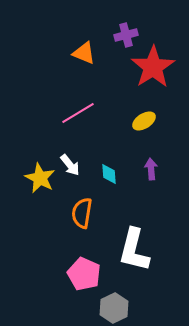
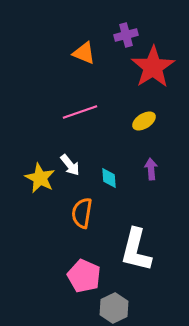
pink line: moved 2 px right, 1 px up; rotated 12 degrees clockwise
cyan diamond: moved 4 px down
white L-shape: moved 2 px right
pink pentagon: moved 2 px down
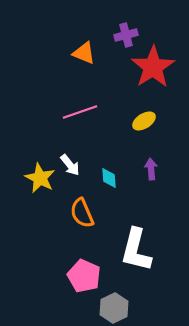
orange semicircle: rotated 32 degrees counterclockwise
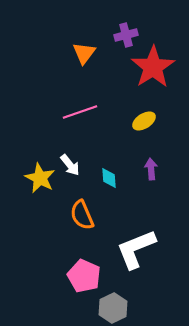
orange triangle: rotated 45 degrees clockwise
orange semicircle: moved 2 px down
white L-shape: moved 1 px up; rotated 54 degrees clockwise
gray hexagon: moved 1 px left
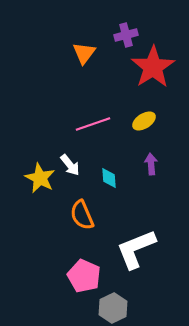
pink line: moved 13 px right, 12 px down
purple arrow: moved 5 px up
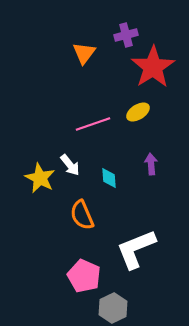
yellow ellipse: moved 6 px left, 9 px up
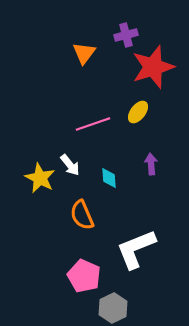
red star: rotated 15 degrees clockwise
yellow ellipse: rotated 20 degrees counterclockwise
